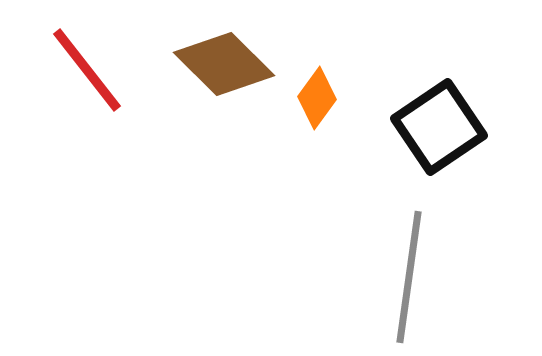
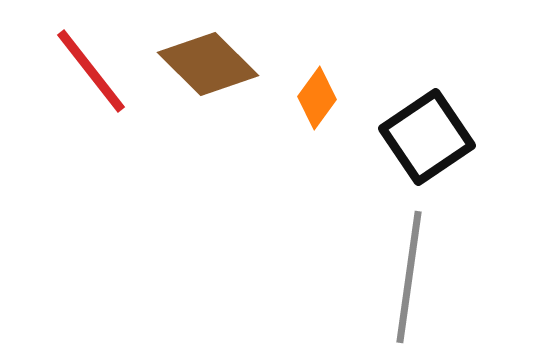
brown diamond: moved 16 px left
red line: moved 4 px right, 1 px down
black square: moved 12 px left, 10 px down
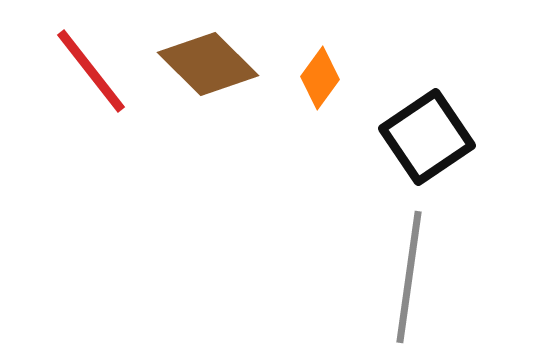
orange diamond: moved 3 px right, 20 px up
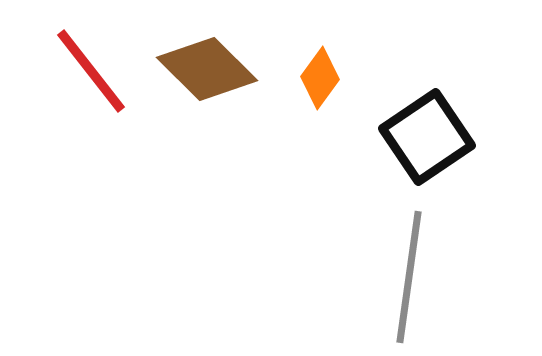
brown diamond: moved 1 px left, 5 px down
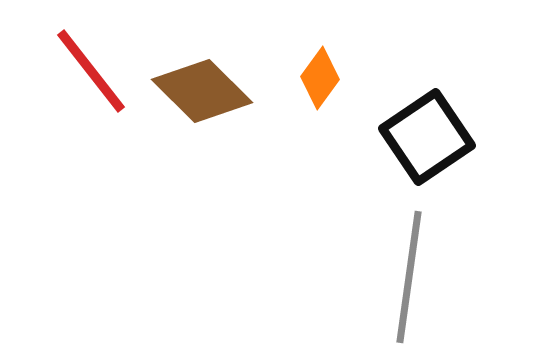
brown diamond: moved 5 px left, 22 px down
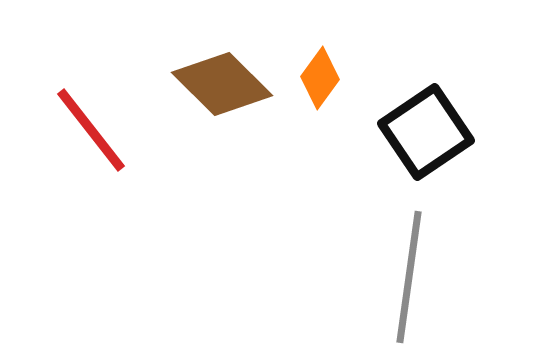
red line: moved 59 px down
brown diamond: moved 20 px right, 7 px up
black square: moved 1 px left, 5 px up
